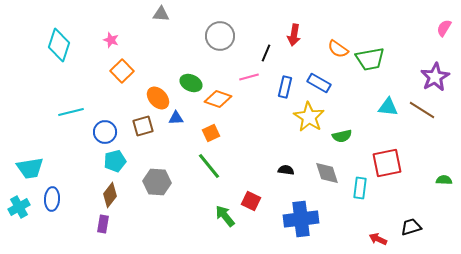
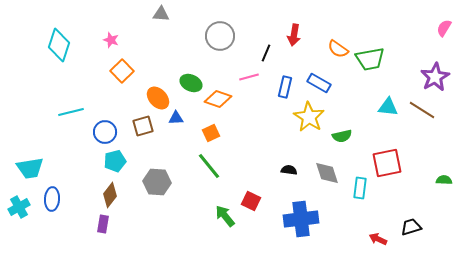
black semicircle at (286, 170): moved 3 px right
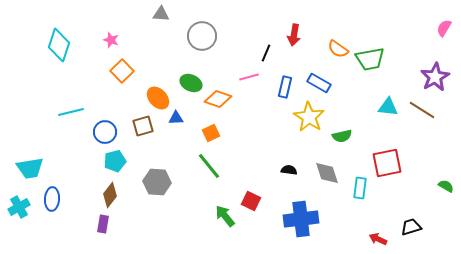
gray circle at (220, 36): moved 18 px left
green semicircle at (444, 180): moved 2 px right, 6 px down; rotated 28 degrees clockwise
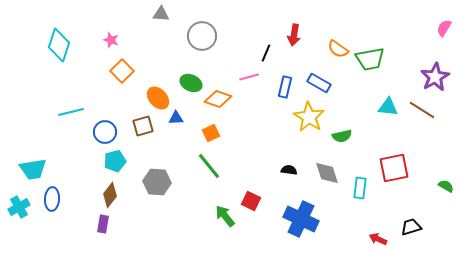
red square at (387, 163): moved 7 px right, 5 px down
cyan trapezoid at (30, 168): moved 3 px right, 1 px down
blue cross at (301, 219): rotated 32 degrees clockwise
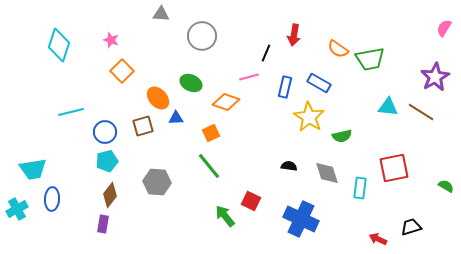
orange diamond at (218, 99): moved 8 px right, 3 px down
brown line at (422, 110): moved 1 px left, 2 px down
cyan pentagon at (115, 161): moved 8 px left
black semicircle at (289, 170): moved 4 px up
cyan cross at (19, 207): moved 2 px left, 2 px down
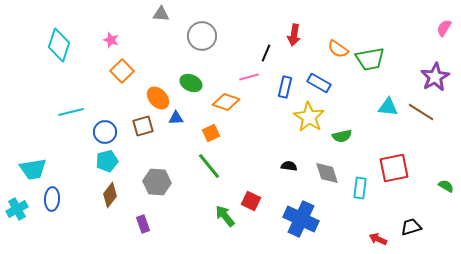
purple rectangle at (103, 224): moved 40 px right; rotated 30 degrees counterclockwise
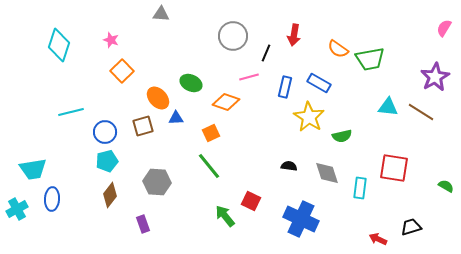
gray circle at (202, 36): moved 31 px right
red square at (394, 168): rotated 20 degrees clockwise
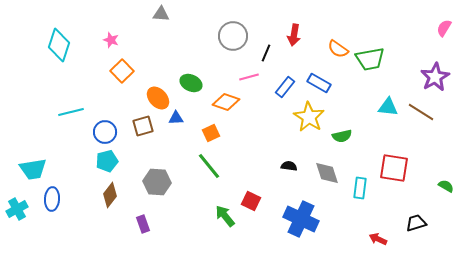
blue rectangle at (285, 87): rotated 25 degrees clockwise
black trapezoid at (411, 227): moved 5 px right, 4 px up
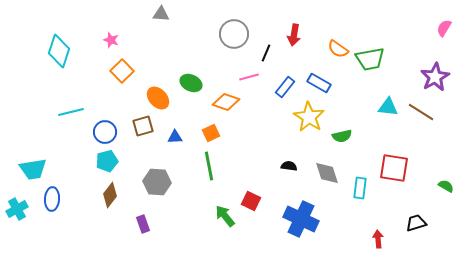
gray circle at (233, 36): moved 1 px right, 2 px up
cyan diamond at (59, 45): moved 6 px down
blue triangle at (176, 118): moved 1 px left, 19 px down
green line at (209, 166): rotated 28 degrees clockwise
red arrow at (378, 239): rotated 60 degrees clockwise
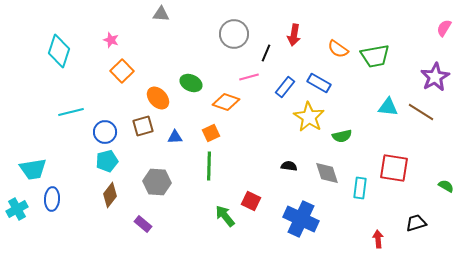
green trapezoid at (370, 59): moved 5 px right, 3 px up
green line at (209, 166): rotated 12 degrees clockwise
purple rectangle at (143, 224): rotated 30 degrees counterclockwise
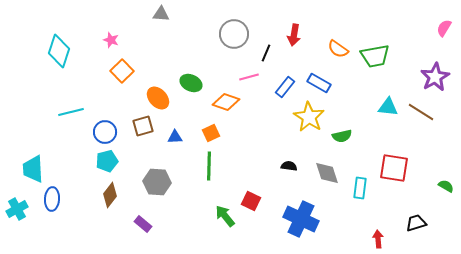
cyan trapezoid at (33, 169): rotated 96 degrees clockwise
